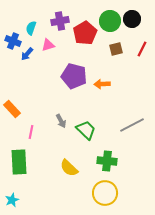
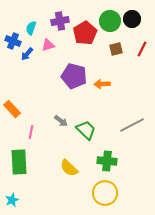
gray arrow: rotated 24 degrees counterclockwise
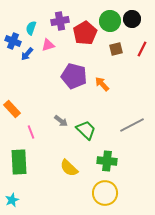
orange arrow: rotated 49 degrees clockwise
pink line: rotated 32 degrees counterclockwise
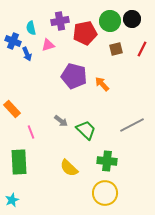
cyan semicircle: rotated 32 degrees counterclockwise
red pentagon: rotated 20 degrees clockwise
blue arrow: rotated 64 degrees counterclockwise
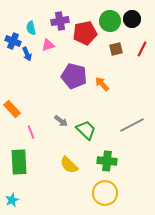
yellow semicircle: moved 3 px up
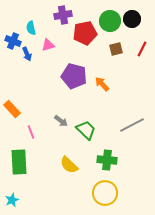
purple cross: moved 3 px right, 6 px up
green cross: moved 1 px up
